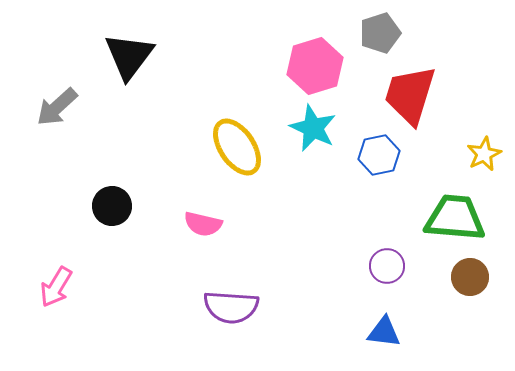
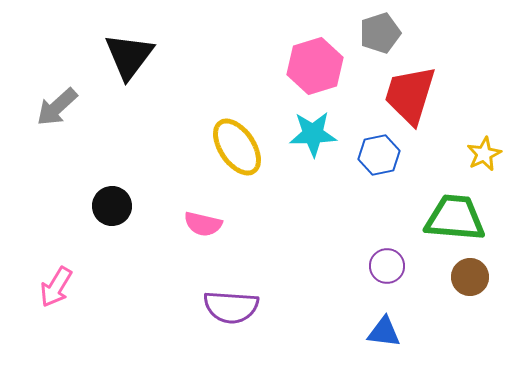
cyan star: moved 6 px down; rotated 27 degrees counterclockwise
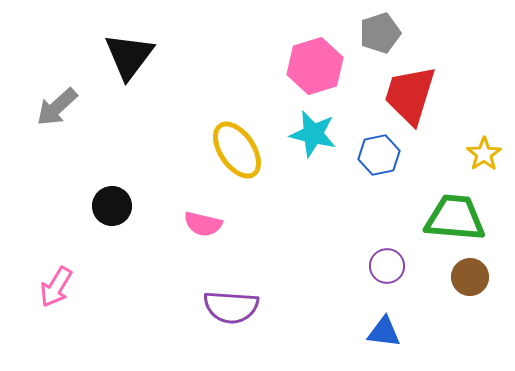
cyan star: rotated 15 degrees clockwise
yellow ellipse: moved 3 px down
yellow star: rotated 8 degrees counterclockwise
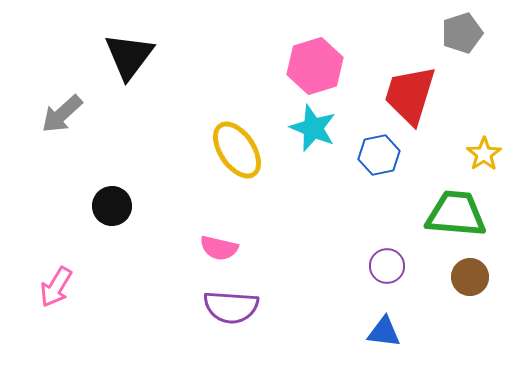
gray pentagon: moved 82 px right
gray arrow: moved 5 px right, 7 px down
cyan star: moved 6 px up; rotated 9 degrees clockwise
green trapezoid: moved 1 px right, 4 px up
pink semicircle: moved 16 px right, 24 px down
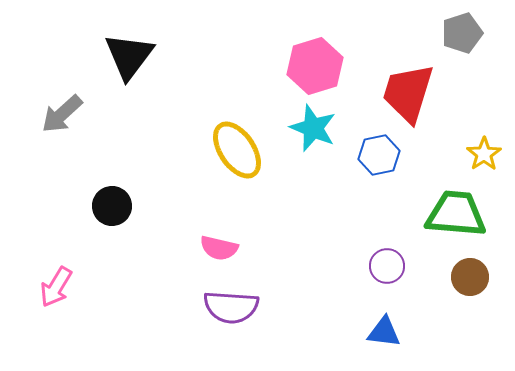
red trapezoid: moved 2 px left, 2 px up
